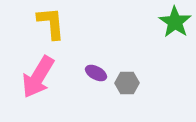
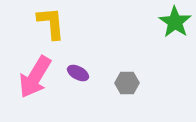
purple ellipse: moved 18 px left
pink arrow: moved 3 px left
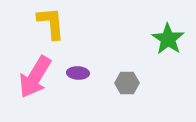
green star: moved 7 px left, 17 px down
purple ellipse: rotated 25 degrees counterclockwise
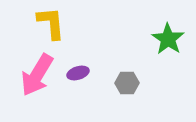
purple ellipse: rotated 20 degrees counterclockwise
pink arrow: moved 2 px right, 2 px up
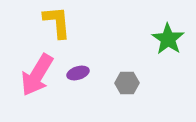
yellow L-shape: moved 6 px right, 1 px up
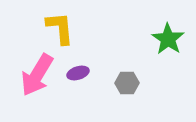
yellow L-shape: moved 3 px right, 6 px down
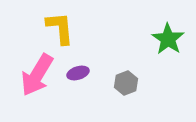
gray hexagon: moved 1 px left; rotated 20 degrees counterclockwise
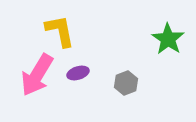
yellow L-shape: moved 3 px down; rotated 6 degrees counterclockwise
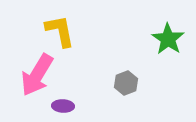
purple ellipse: moved 15 px left, 33 px down; rotated 20 degrees clockwise
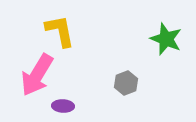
green star: moved 2 px left; rotated 12 degrees counterclockwise
